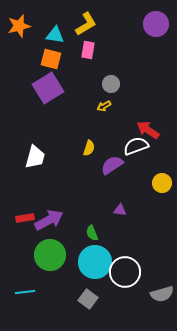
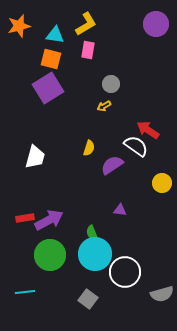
white semicircle: rotated 55 degrees clockwise
cyan circle: moved 8 px up
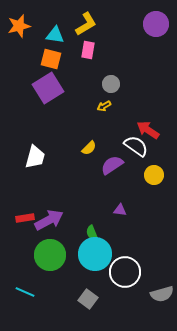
yellow semicircle: rotated 28 degrees clockwise
yellow circle: moved 8 px left, 8 px up
cyan line: rotated 30 degrees clockwise
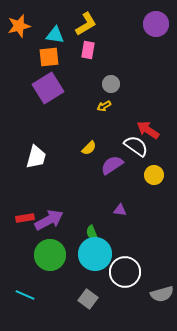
orange square: moved 2 px left, 2 px up; rotated 20 degrees counterclockwise
white trapezoid: moved 1 px right
cyan line: moved 3 px down
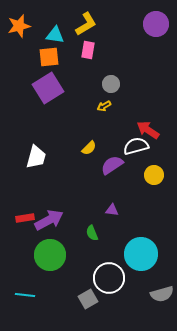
white semicircle: rotated 50 degrees counterclockwise
purple triangle: moved 8 px left
cyan circle: moved 46 px right
white circle: moved 16 px left, 6 px down
cyan line: rotated 18 degrees counterclockwise
gray square: rotated 24 degrees clockwise
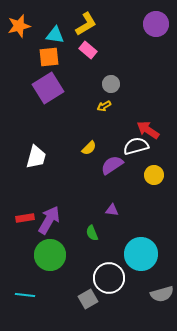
pink rectangle: rotated 60 degrees counterclockwise
purple arrow: rotated 32 degrees counterclockwise
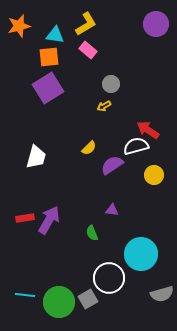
green circle: moved 9 px right, 47 px down
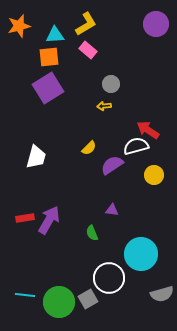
cyan triangle: rotated 12 degrees counterclockwise
yellow arrow: rotated 24 degrees clockwise
